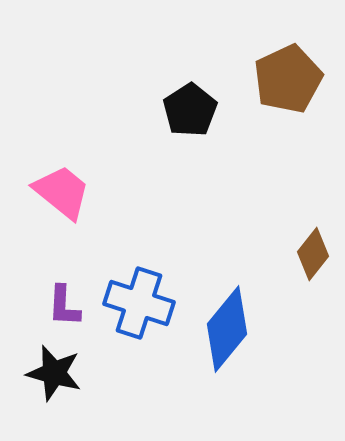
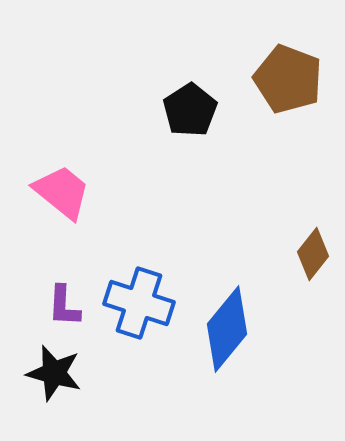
brown pentagon: rotated 26 degrees counterclockwise
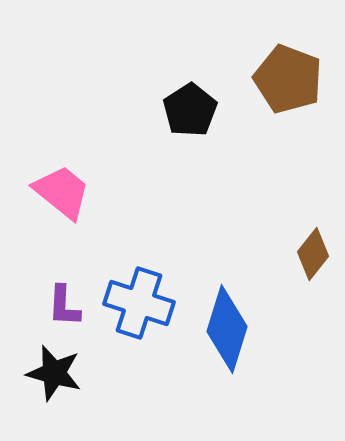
blue diamond: rotated 22 degrees counterclockwise
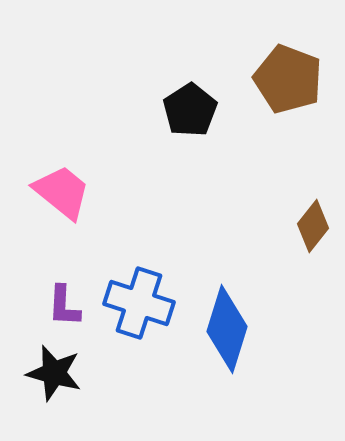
brown diamond: moved 28 px up
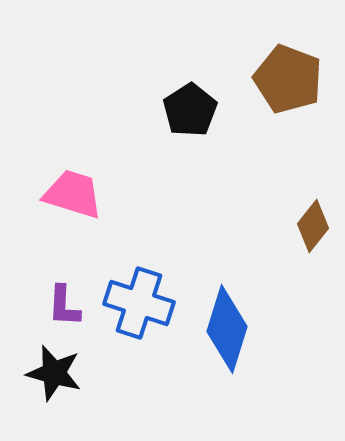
pink trapezoid: moved 11 px right, 2 px down; rotated 22 degrees counterclockwise
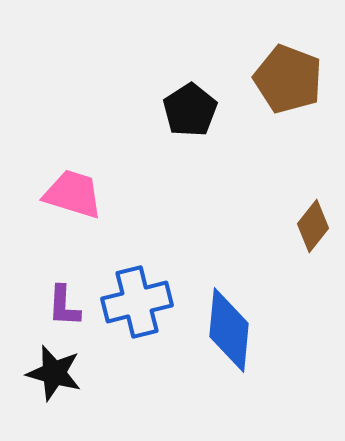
blue cross: moved 2 px left, 1 px up; rotated 32 degrees counterclockwise
blue diamond: moved 2 px right, 1 px down; rotated 12 degrees counterclockwise
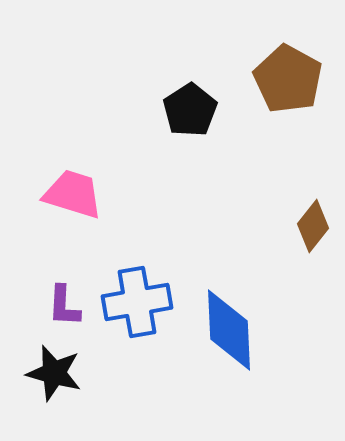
brown pentagon: rotated 8 degrees clockwise
blue cross: rotated 4 degrees clockwise
blue diamond: rotated 8 degrees counterclockwise
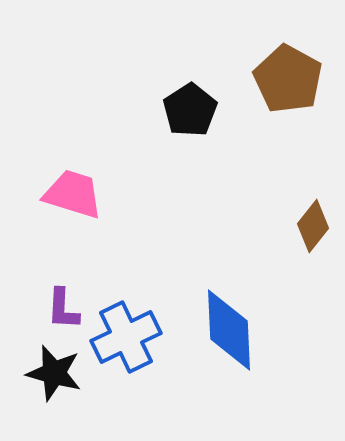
blue cross: moved 11 px left, 35 px down; rotated 16 degrees counterclockwise
purple L-shape: moved 1 px left, 3 px down
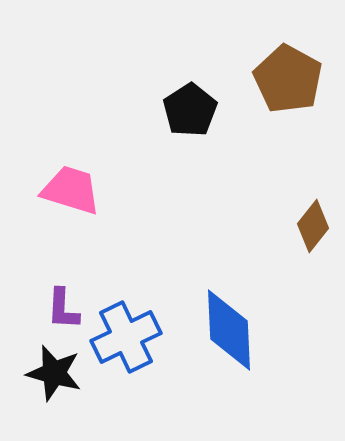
pink trapezoid: moved 2 px left, 4 px up
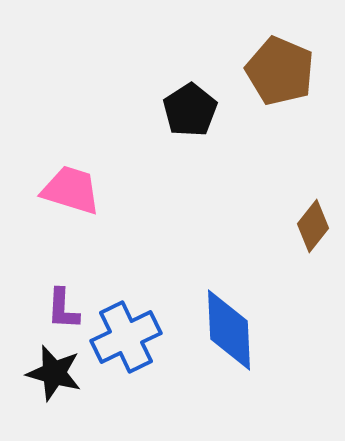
brown pentagon: moved 8 px left, 8 px up; rotated 6 degrees counterclockwise
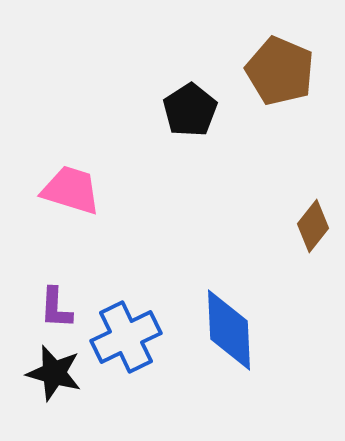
purple L-shape: moved 7 px left, 1 px up
